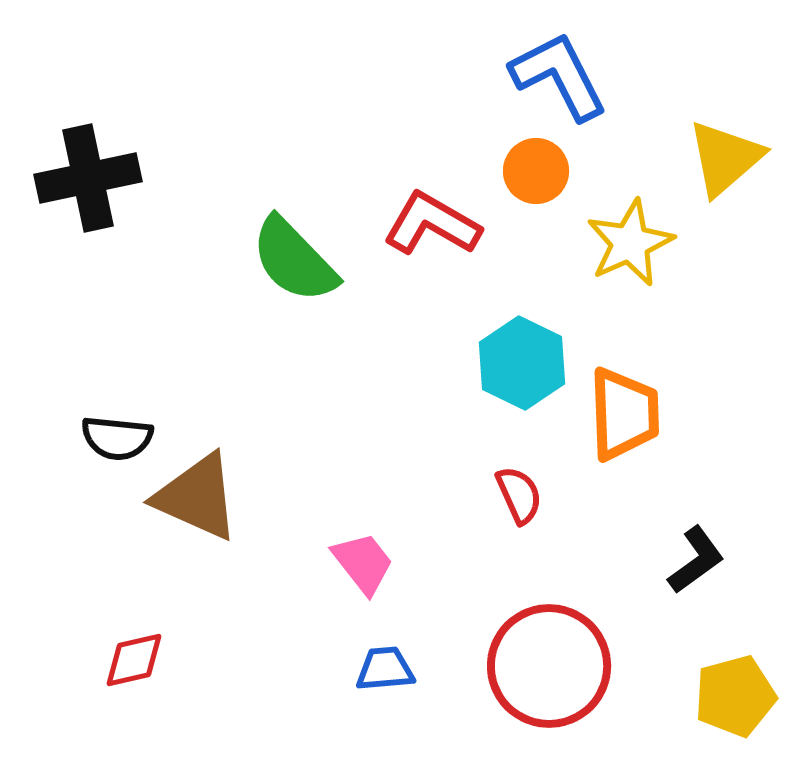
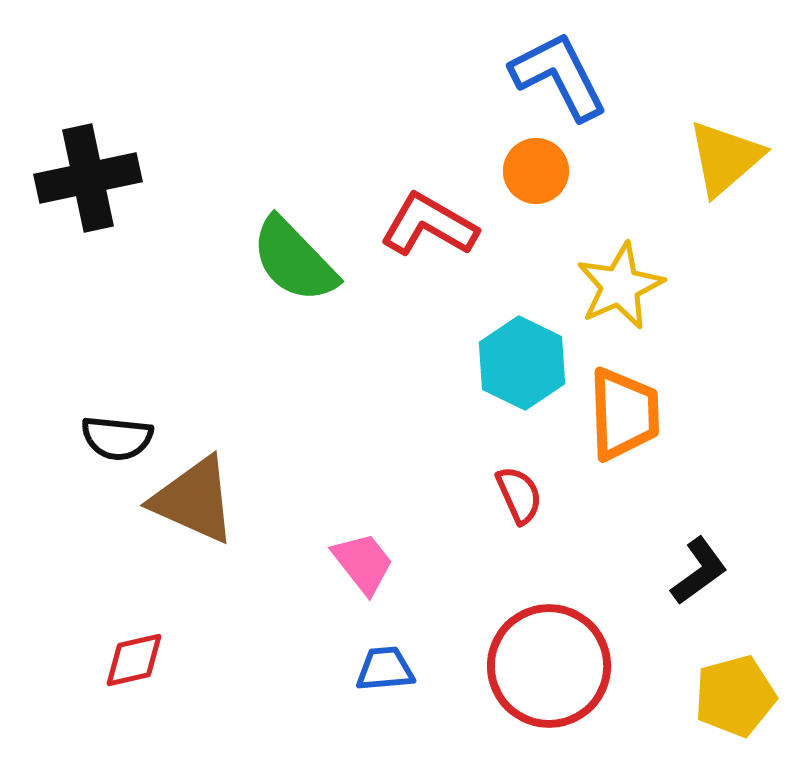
red L-shape: moved 3 px left, 1 px down
yellow star: moved 10 px left, 43 px down
brown triangle: moved 3 px left, 3 px down
black L-shape: moved 3 px right, 11 px down
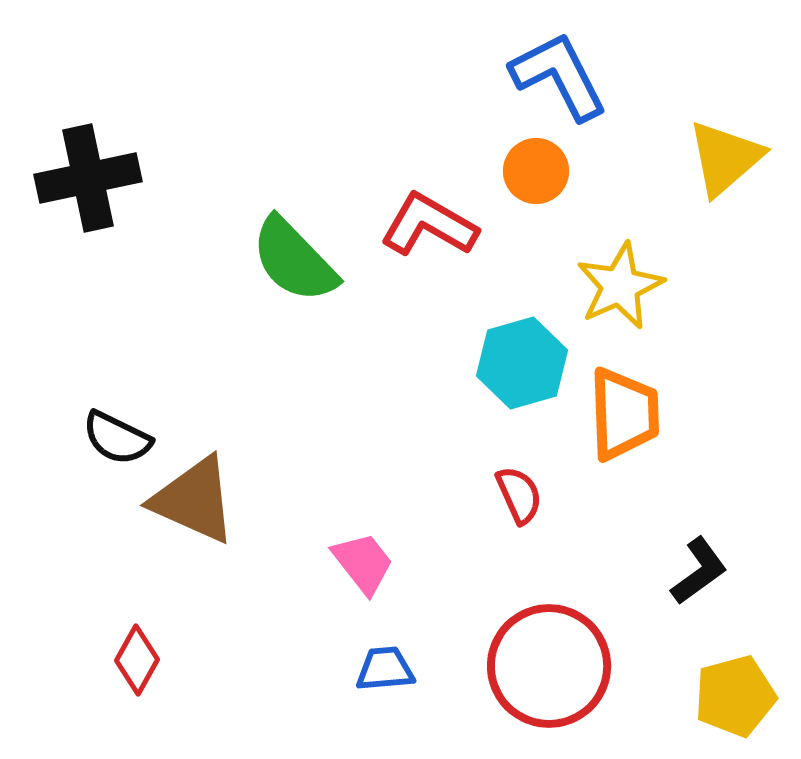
cyan hexagon: rotated 18 degrees clockwise
black semicircle: rotated 20 degrees clockwise
red diamond: moved 3 px right; rotated 48 degrees counterclockwise
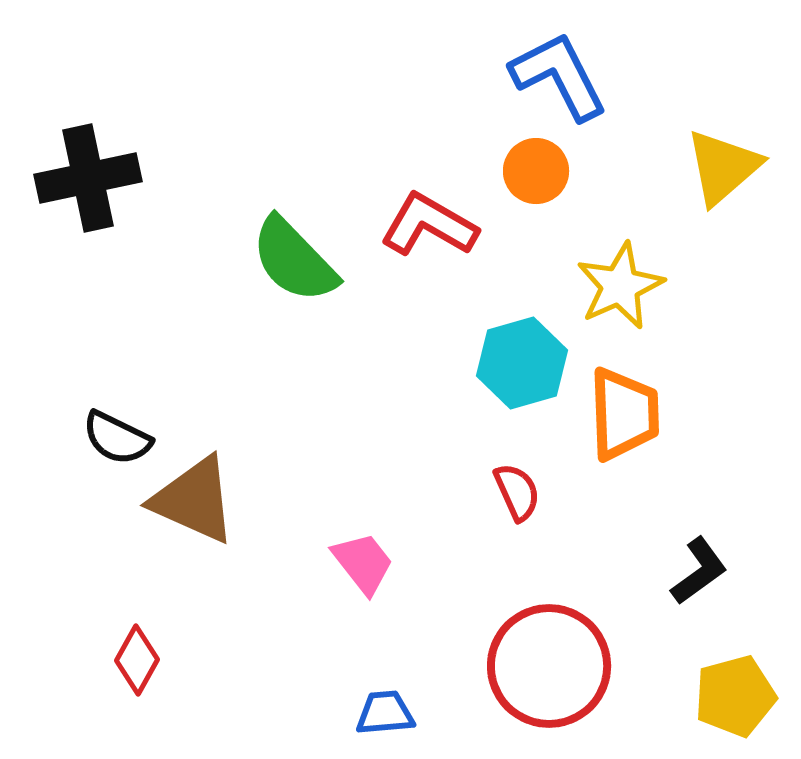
yellow triangle: moved 2 px left, 9 px down
red semicircle: moved 2 px left, 3 px up
blue trapezoid: moved 44 px down
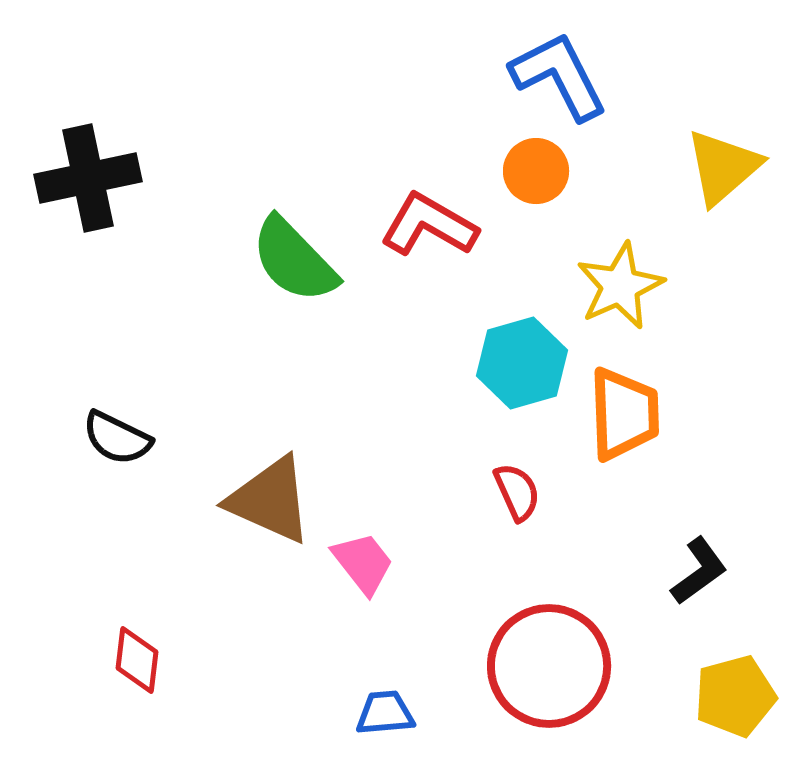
brown triangle: moved 76 px right
red diamond: rotated 22 degrees counterclockwise
